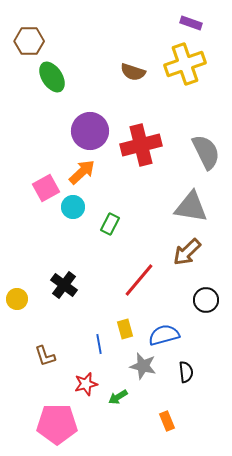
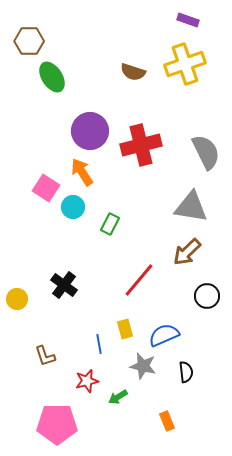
purple rectangle: moved 3 px left, 3 px up
orange arrow: rotated 80 degrees counterclockwise
pink square: rotated 28 degrees counterclockwise
black circle: moved 1 px right, 4 px up
blue semicircle: rotated 8 degrees counterclockwise
red star: moved 1 px right, 3 px up
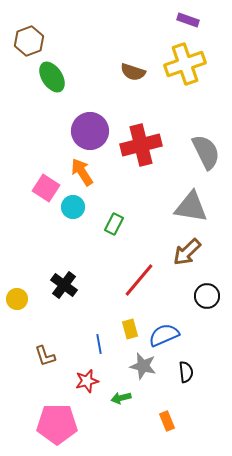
brown hexagon: rotated 20 degrees counterclockwise
green rectangle: moved 4 px right
yellow rectangle: moved 5 px right
green arrow: moved 3 px right, 1 px down; rotated 18 degrees clockwise
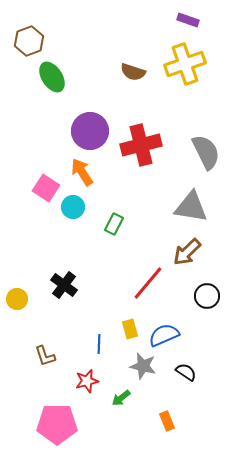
red line: moved 9 px right, 3 px down
blue line: rotated 12 degrees clockwise
black semicircle: rotated 50 degrees counterclockwise
green arrow: rotated 24 degrees counterclockwise
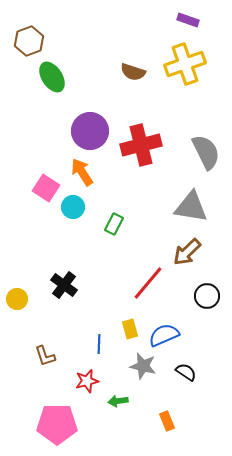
green arrow: moved 3 px left, 3 px down; rotated 30 degrees clockwise
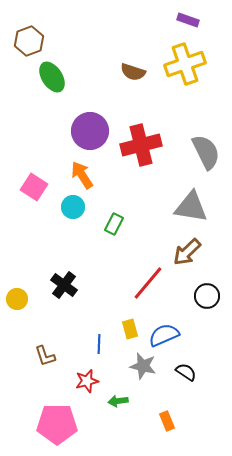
orange arrow: moved 3 px down
pink square: moved 12 px left, 1 px up
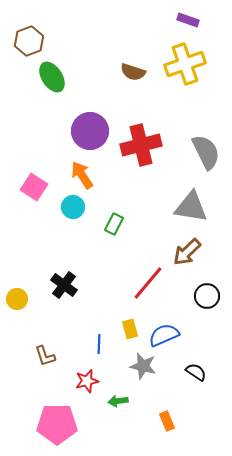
black semicircle: moved 10 px right
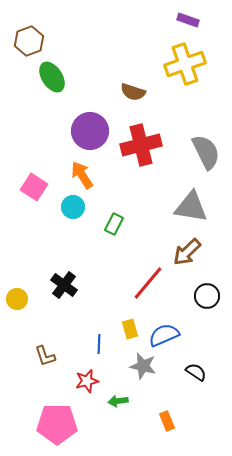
brown semicircle: moved 20 px down
